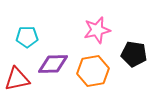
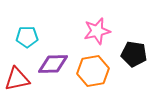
pink star: moved 1 px down
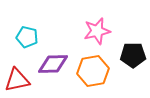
cyan pentagon: rotated 15 degrees clockwise
black pentagon: moved 1 px left, 1 px down; rotated 10 degrees counterclockwise
red triangle: moved 1 px down
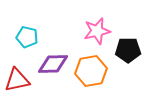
black pentagon: moved 5 px left, 5 px up
orange hexagon: moved 2 px left
